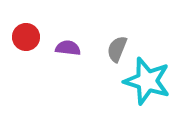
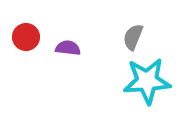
gray semicircle: moved 16 px right, 12 px up
cyan star: rotated 21 degrees counterclockwise
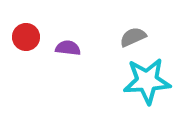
gray semicircle: rotated 44 degrees clockwise
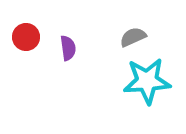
purple semicircle: rotated 75 degrees clockwise
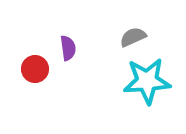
red circle: moved 9 px right, 32 px down
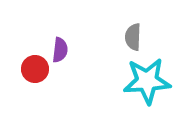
gray semicircle: rotated 64 degrees counterclockwise
purple semicircle: moved 8 px left, 2 px down; rotated 15 degrees clockwise
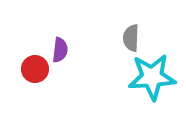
gray semicircle: moved 2 px left, 1 px down
cyan star: moved 5 px right, 4 px up
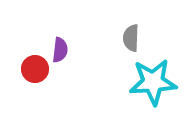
cyan star: moved 1 px right, 5 px down
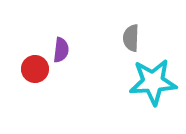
purple semicircle: moved 1 px right
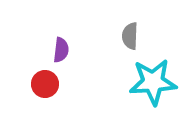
gray semicircle: moved 1 px left, 2 px up
red circle: moved 10 px right, 15 px down
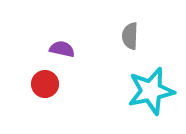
purple semicircle: moved 1 px right, 1 px up; rotated 85 degrees counterclockwise
cyan star: moved 2 px left, 9 px down; rotated 9 degrees counterclockwise
